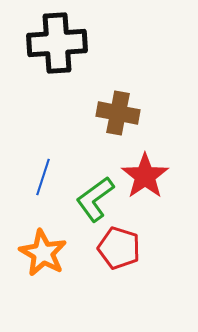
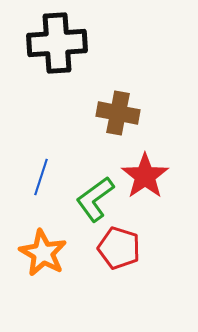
blue line: moved 2 px left
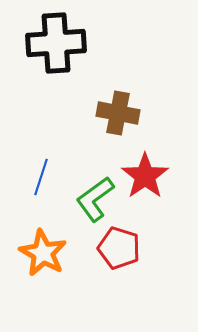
black cross: moved 1 px left
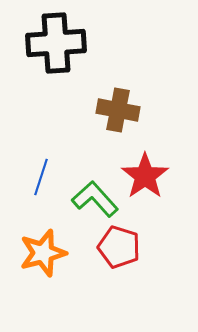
brown cross: moved 3 px up
green L-shape: rotated 84 degrees clockwise
red pentagon: moved 1 px up
orange star: rotated 27 degrees clockwise
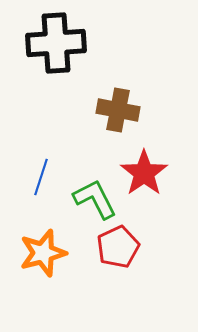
red star: moved 1 px left, 3 px up
green L-shape: rotated 15 degrees clockwise
red pentagon: moved 1 px left; rotated 30 degrees clockwise
